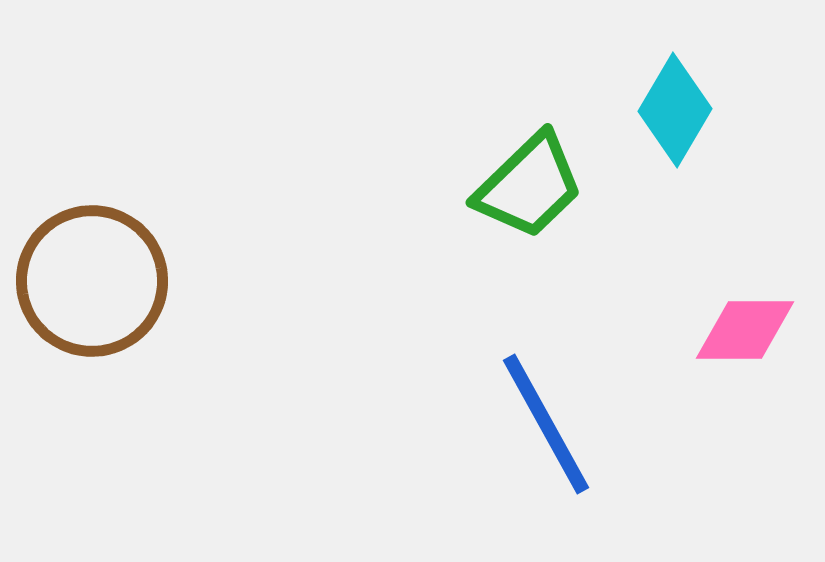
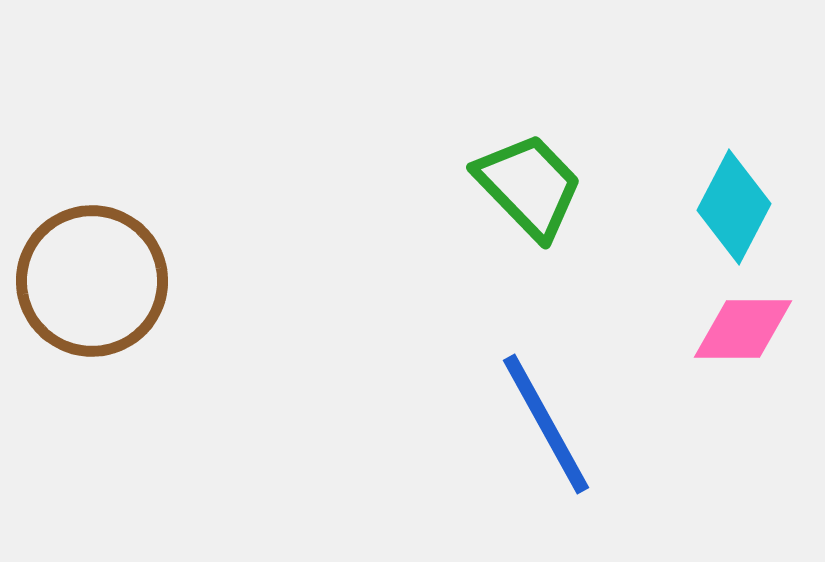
cyan diamond: moved 59 px right, 97 px down; rotated 3 degrees counterclockwise
green trapezoid: rotated 90 degrees counterclockwise
pink diamond: moved 2 px left, 1 px up
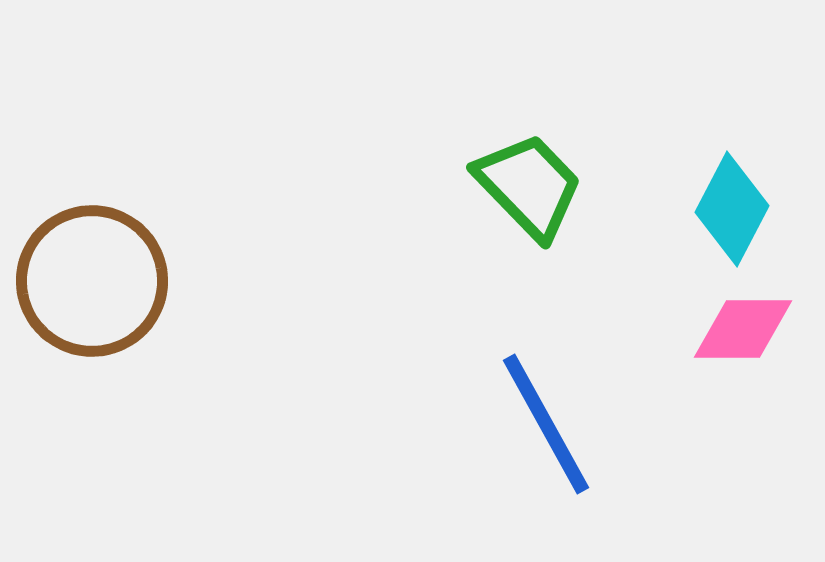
cyan diamond: moved 2 px left, 2 px down
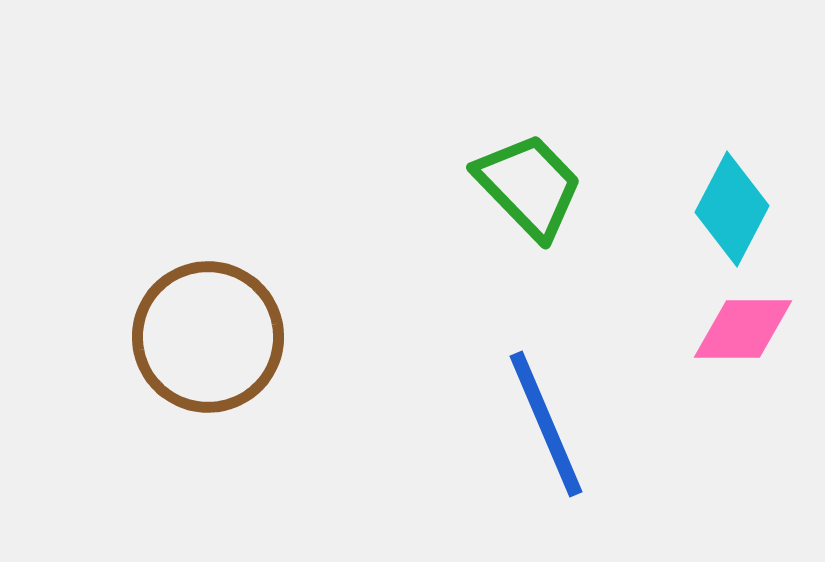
brown circle: moved 116 px right, 56 px down
blue line: rotated 6 degrees clockwise
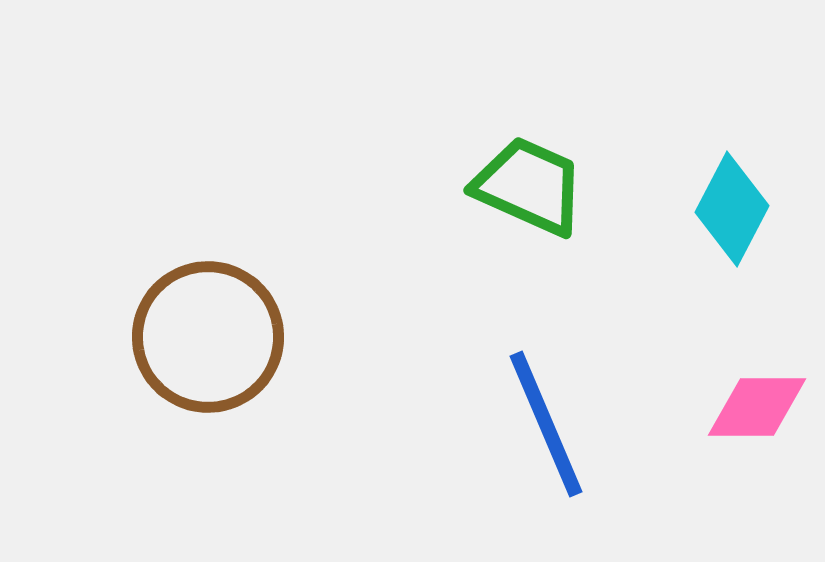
green trapezoid: rotated 22 degrees counterclockwise
pink diamond: moved 14 px right, 78 px down
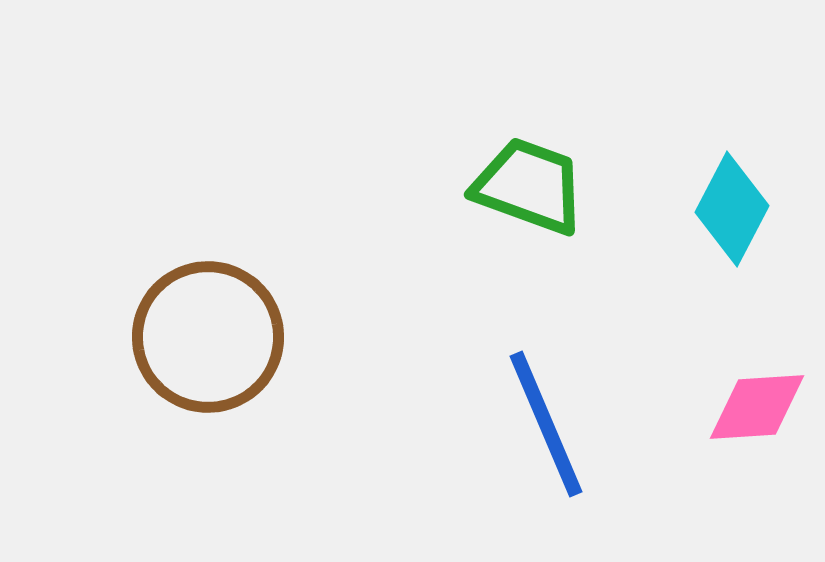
green trapezoid: rotated 4 degrees counterclockwise
pink diamond: rotated 4 degrees counterclockwise
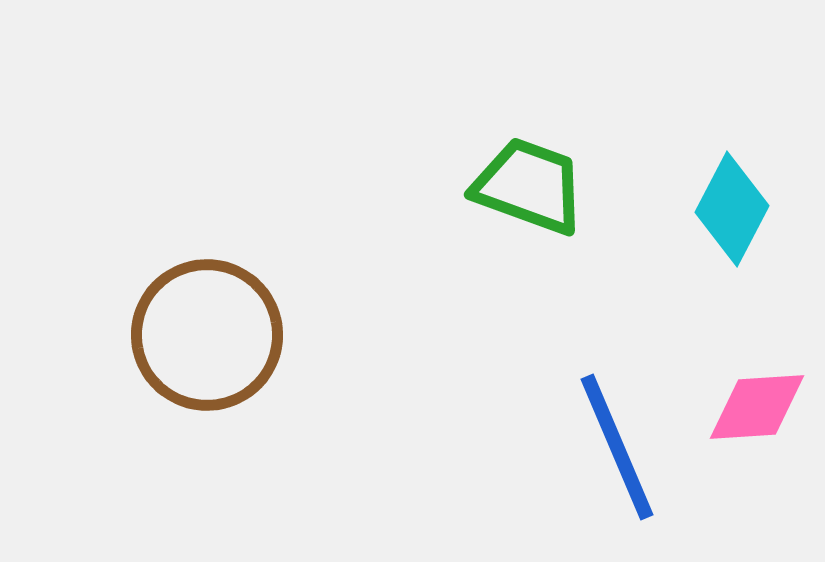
brown circle: moved 1 px left, 2 px up
blue line: moved 71 px right, 23 px down
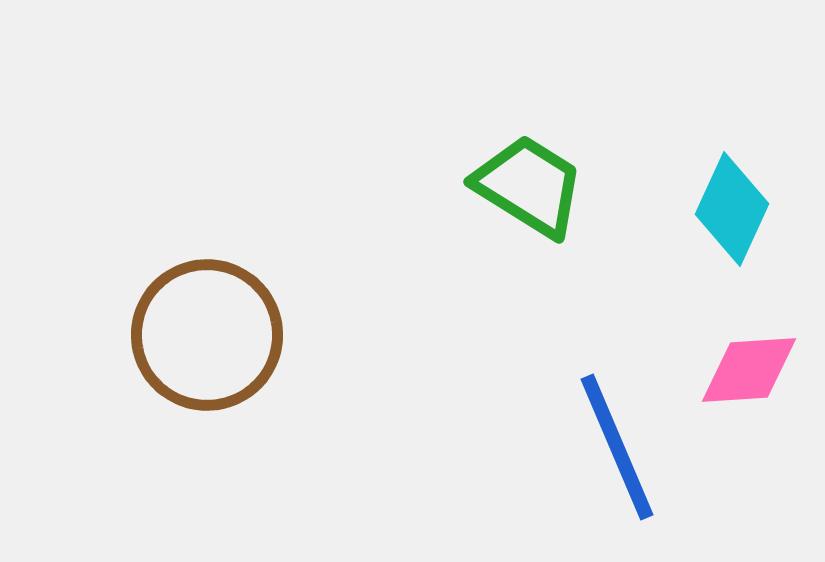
green trapezoid: rotated 12 degrees clockwise
cyan diamond: rotated 3 degrees counterclockwise
pink diamond: moved 8 px left, 37 px up
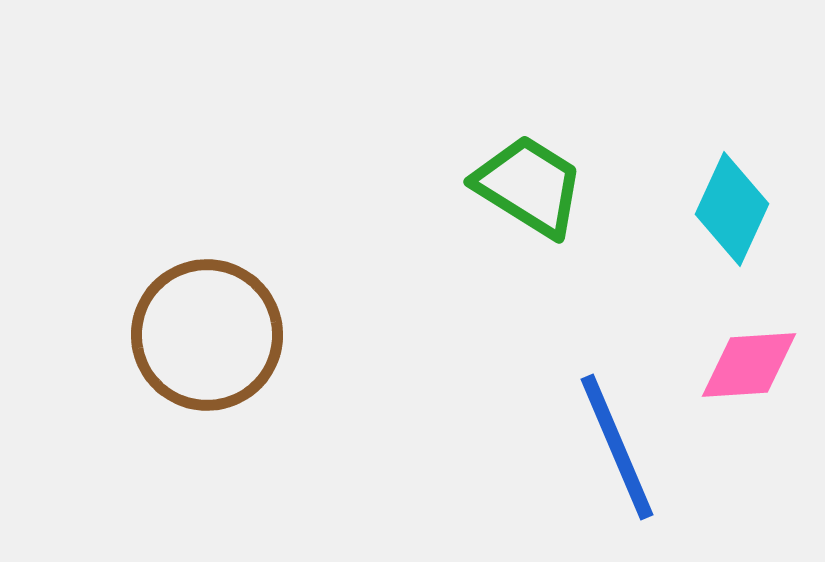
pink diamond: moved 5 px up
